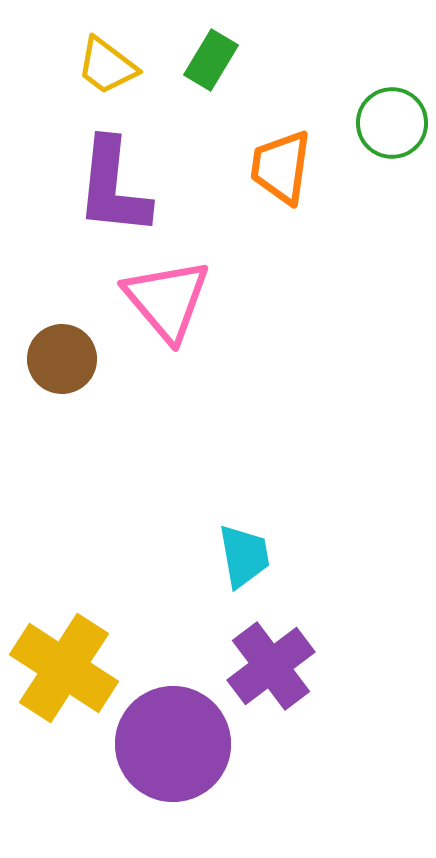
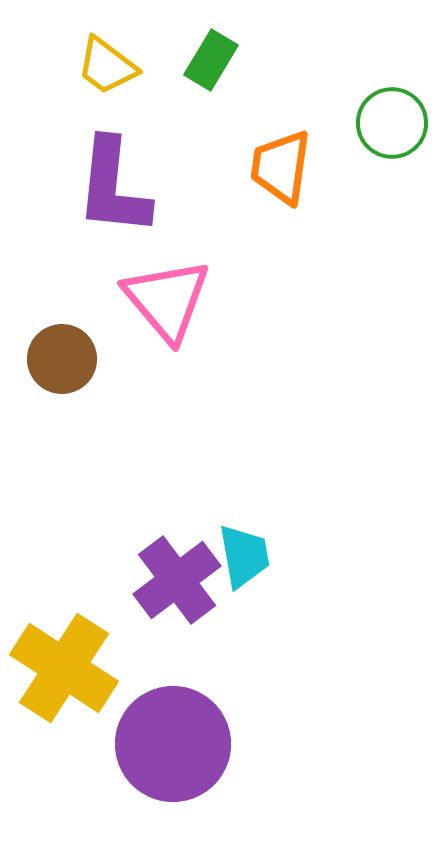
purple cross: moved 94 px left, 86 px up
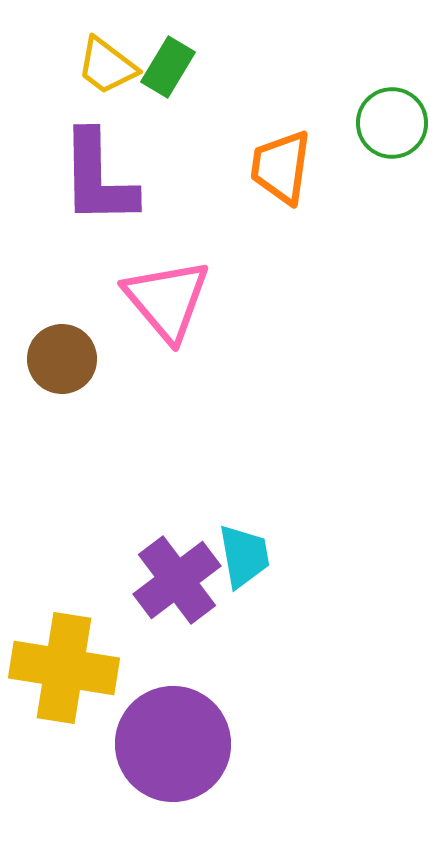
green rectangle: moved 43 px left, 7 px down
purple L-shape: moved 15 px left, 9 px up; rotated 7 degrees counterclockwise
yellow cross: rotated 24 degrees counterclockwise
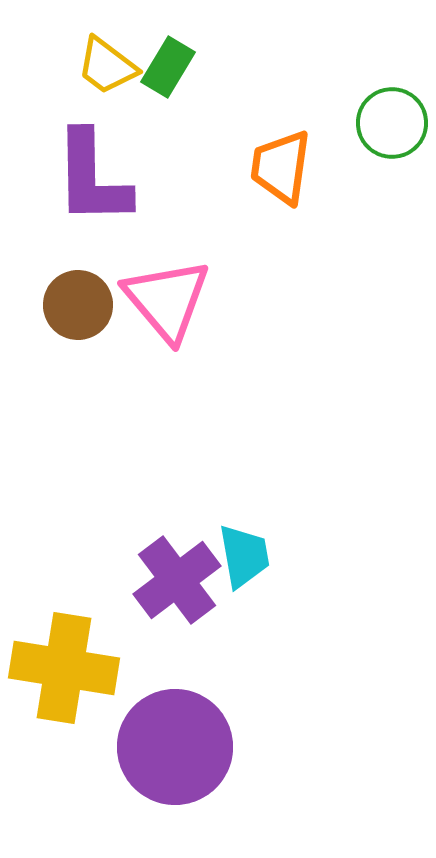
purple L-shape: moved 6 px left
brown circle: moved 16 px right, 54 px up
purple circle: moved 2 px right, 3 px down
